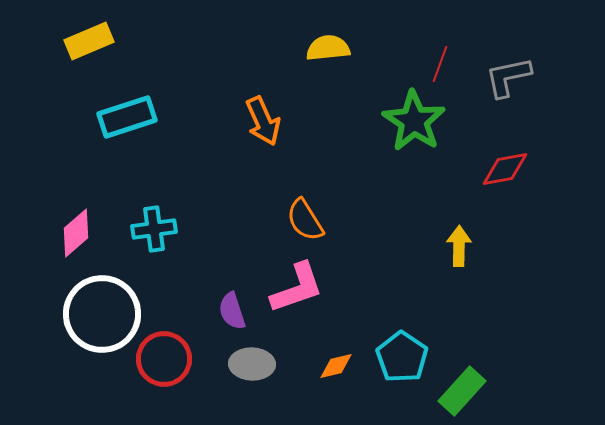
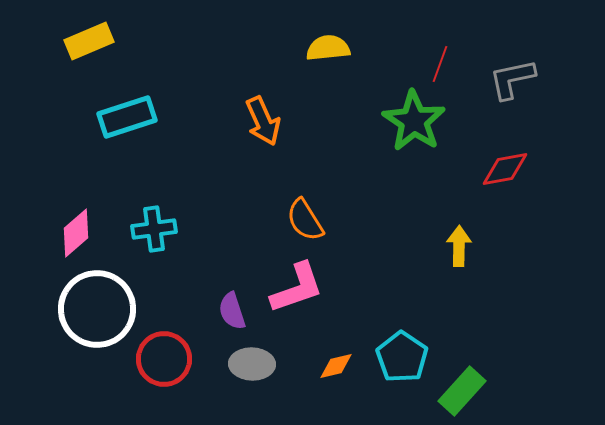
gray L-shape: moved 4 px right, 2 px down
white circle: moved 5 px left, 5 px up
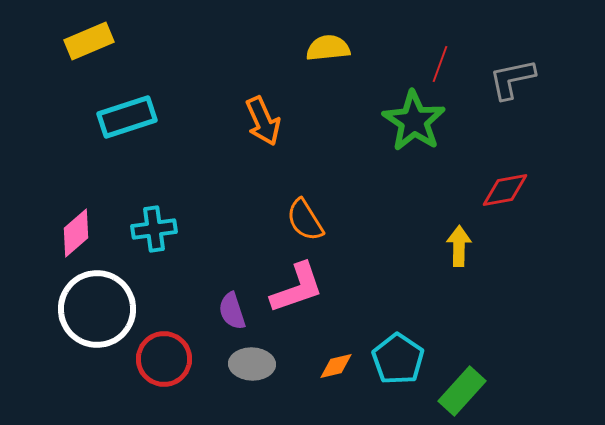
red diamond: moved 21 px down
cyan pentagon: moved 4 px left, 2 px down
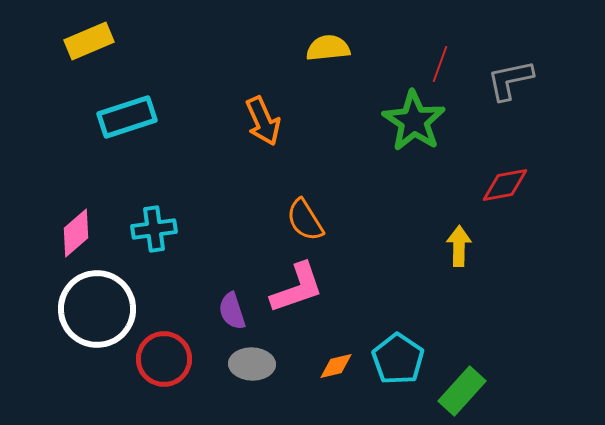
gray L-shape: moved 2 px left, 1 px down
red diamond: moved 5 px up
